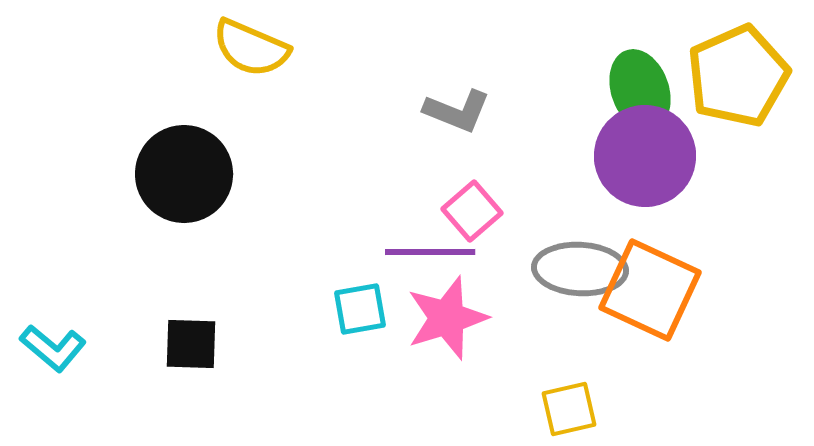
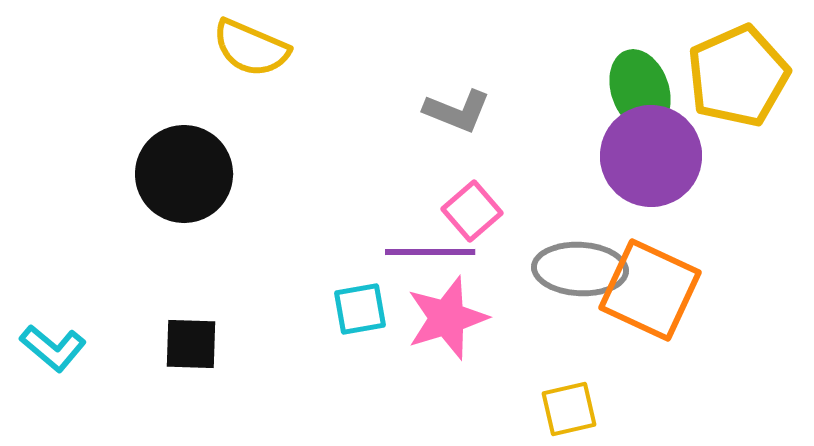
purple circle: moved 6 px right
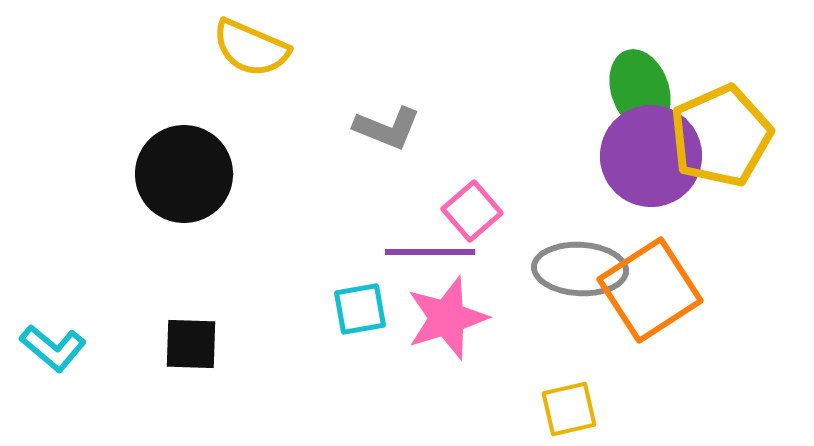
yellow pentagon: moved 17 px left, 60 px down
gray L-shape: moved 70 px left, 17 px down
orange square: rotated 32 degrees clockwise
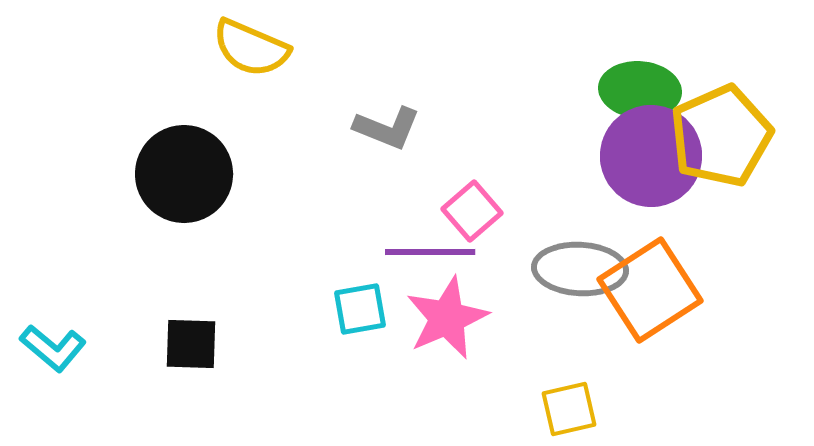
green ellipse: rotated 66 degrees counterclockwise
pink star: rotated 6 degrees counterclockwise
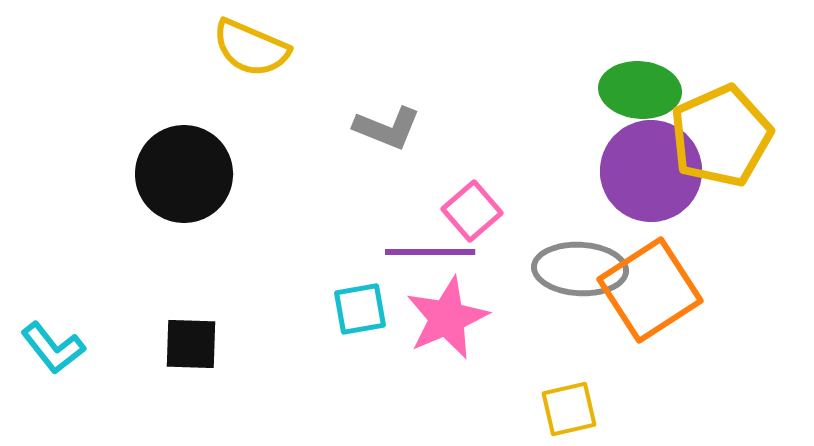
purple circle: moved 15 px down
cyan L-shape: rotated 12 degrees clockwise
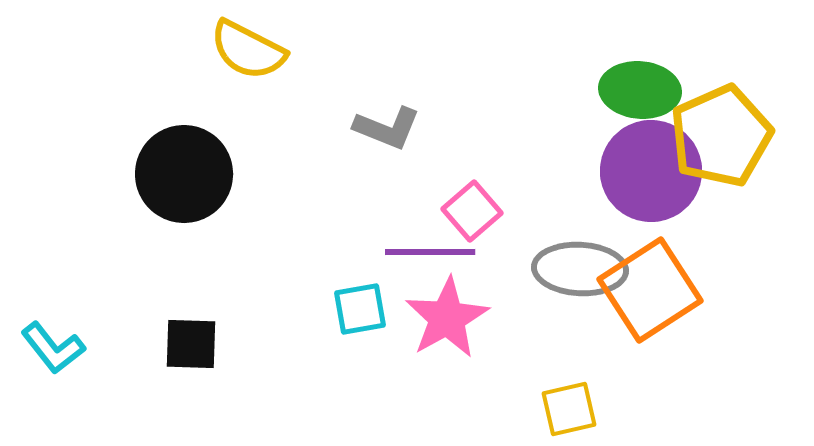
yellow semicircle: moved 3 px left, 2 px down; rotated 4 degrees clockwise
pink star: rotated 6 degrees counterclockwise
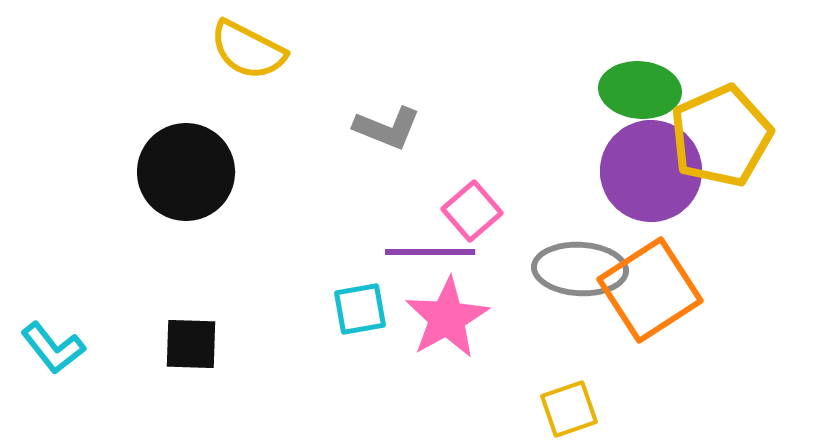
black circle: moved 2 px right, 2 px up
yellow square: rotated 6 degrees counterclockwise
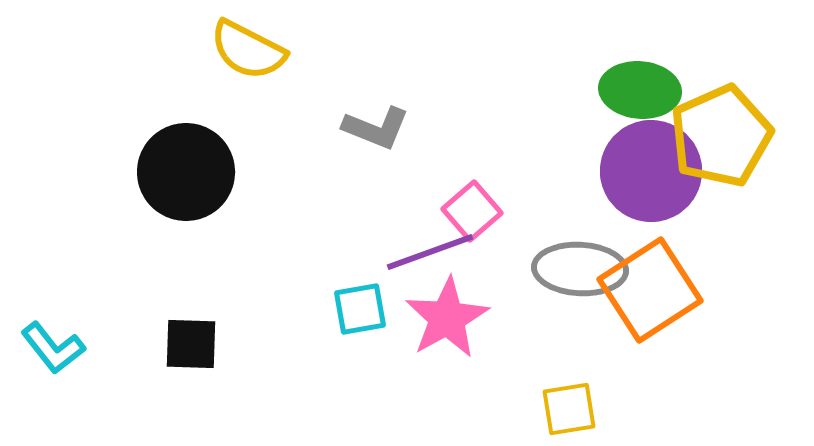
gray L-shape: moved 11 px left
purple line: rotated 20 degrees counterclockwise
yellow square: rotated 10 degrees clockwise
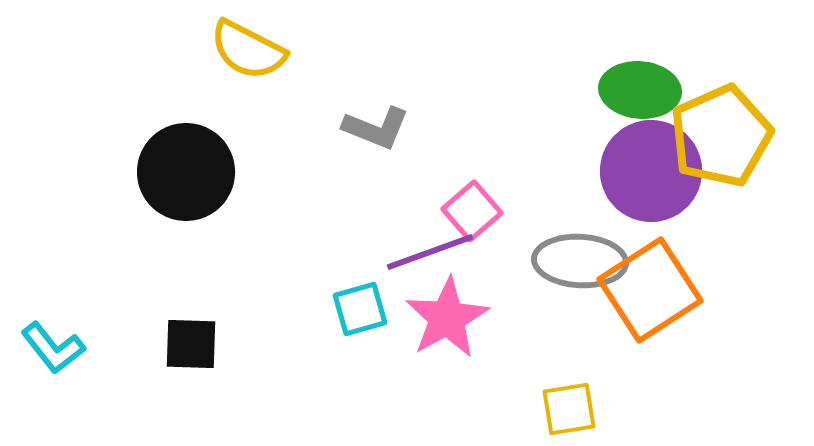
gray ellipse: moved 8 px up
cyan square: rotated 6 degrees counterclockwise
